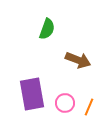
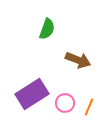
purple rectangle: rotated 68 degrees clockwise
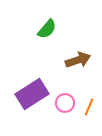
green semicircle: rotated 20 degrees clockwise
brown arrow: rotated 40 degrees counterclockwise
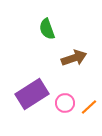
green semicircle: rotated 120 degrees clockwise
brown arrow: moved 4 px left, 2 px up
orange line: rotated 24 degrees clockwise
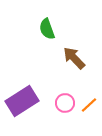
brown arrow: rotated 115 degrees counterclockwise
purple rectangle: moved 10 px left, 7 px down
orange line: moved 2 px up
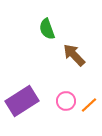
brown arrow: moved 3 px up
pink circle: moved 1 px right, 2 px up
